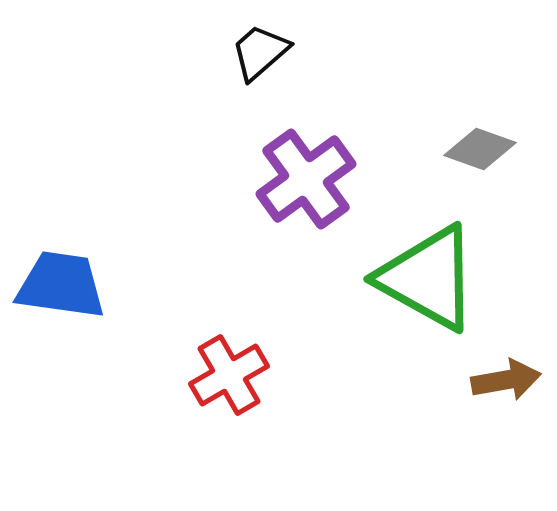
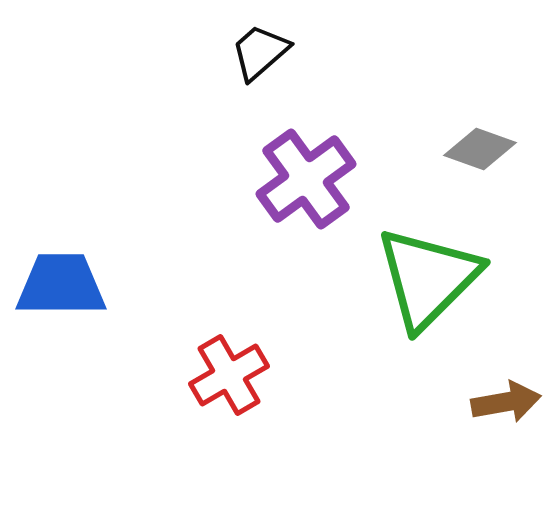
green triangle: rotated 46 degrees clockwise
blue trapezoid: rotated 8 degrees counterclockwise
brown arrow: moved 22 px down
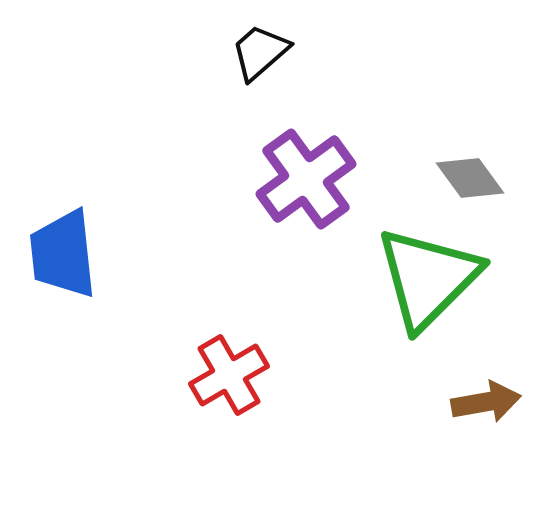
gray diamond: moved 10 px left, 29 px down; rotated 34 degrees clockwise
blue trapezoid: moved 2 px right, 31 px up; rotated 96 degrees counterclockwise
brown arrow: moved 20 px left
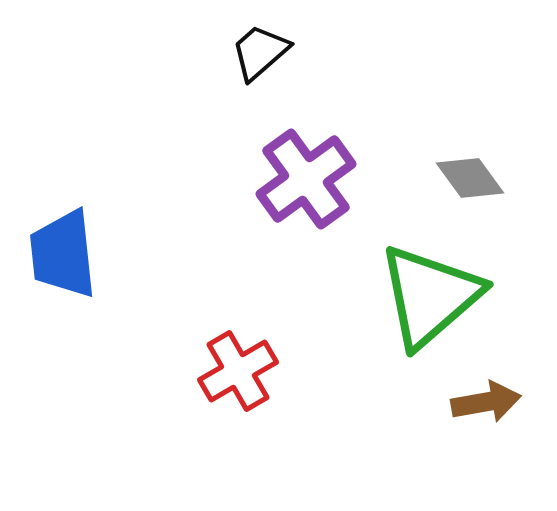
green triangle: moved 2 px right, 18 px down; rotated 4 degrees clockwise
red cross: moved 9 px right, 4 px up
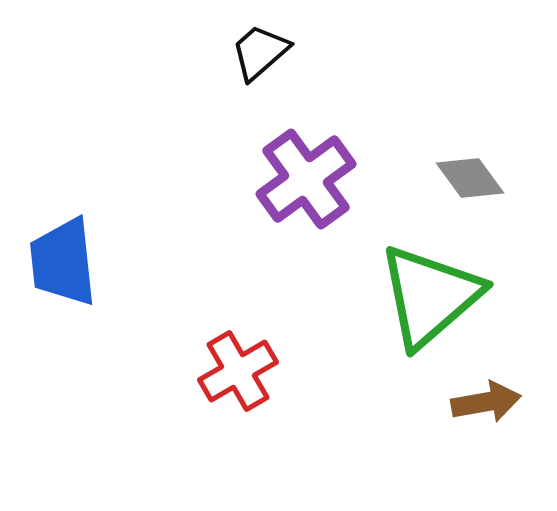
blue trapezoid: moved 8 px down
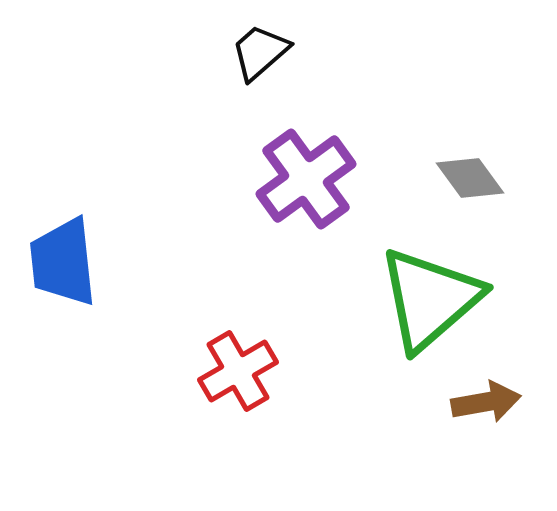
green triangle: moved 3 px down
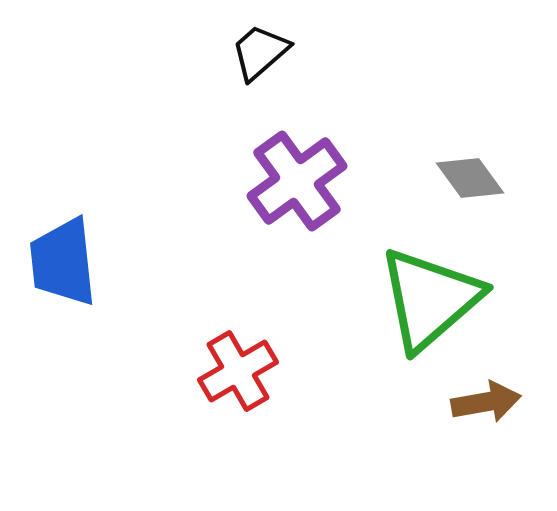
purple cross: moved 9 px left, 2 px down
